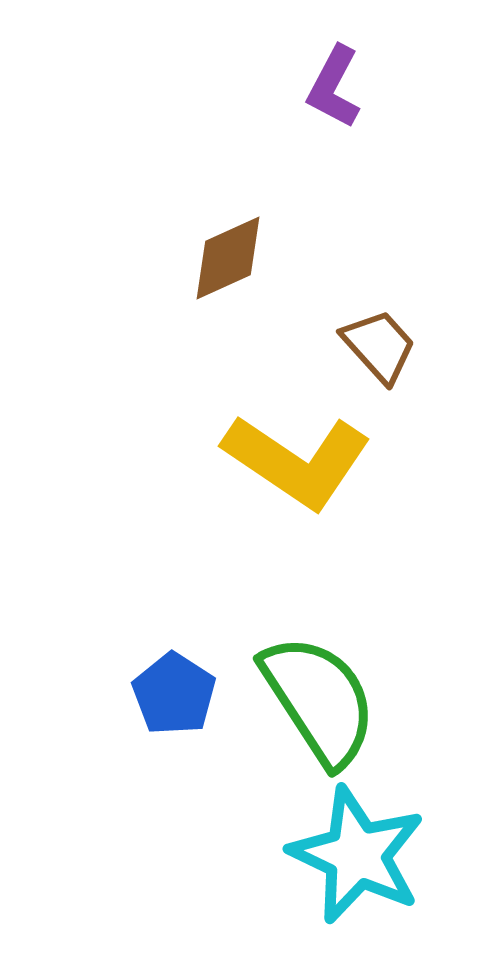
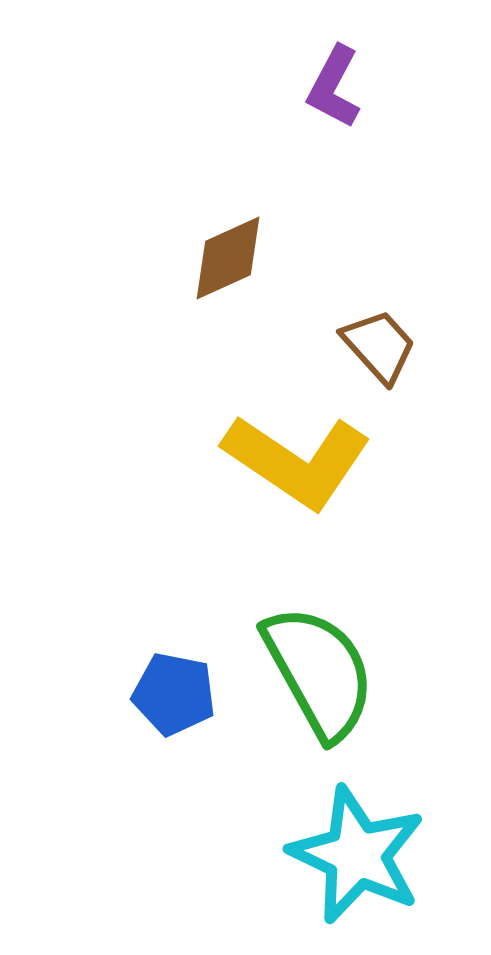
blue pentagon: rotated 22 degrees counterclockwise
green semicircle: moved 28 px up; rotated 4 degrees clockwise
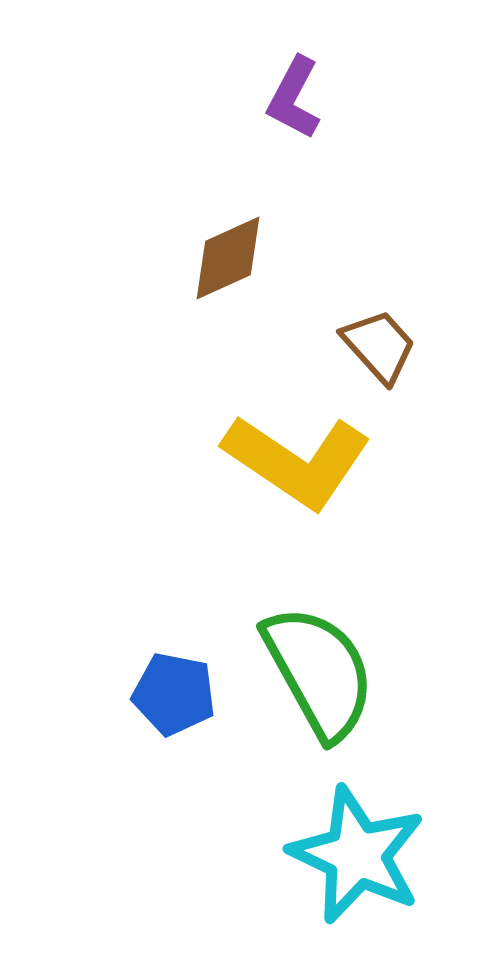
purple L-shape: moved 40 px left, 11 px down
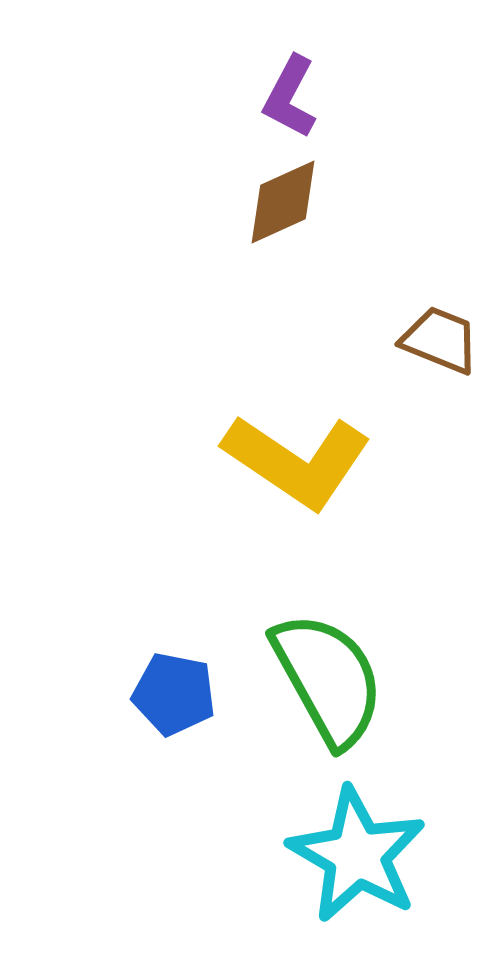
purple L-shape: moved 4 px left, 1 px up
brown diamond: moved 55 px right, 56 px up
brown trapezoid: moved 61 px right, 6 px up; rotated 26 degrees counterclockwise
green semicircle: moved 9 px right, 7 px down
cyan star: rotated 5 degrees clockwise
